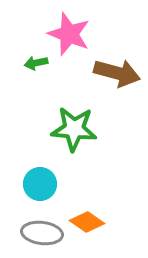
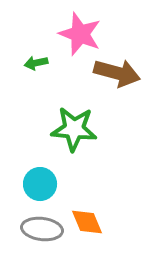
pink star: moved 11 px right
orange diamond: rotated 32 degrees clockwise
gray ellipse: moved 4 px up
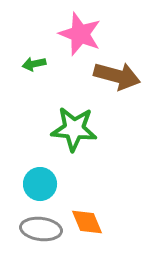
green arrow: moved 2 px left, 1 px down
brown arrow: moved 3 px down
gray ellipse: moved 1 px left
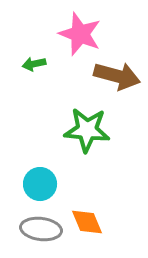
green star: moved 13 px right, 1 px down
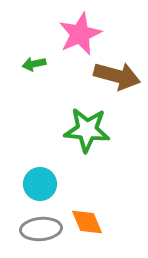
pink star: rotated 27 degrees clockwise
gray ellipse: rotated 12 degrees counterclockwise
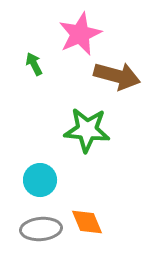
green arrow: rotated 75 degrees clockwise
cyan circle: moved 4 px up
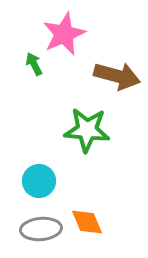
pink star: moved 16 px left
cyan circle: moved 1 px left, 1 px down
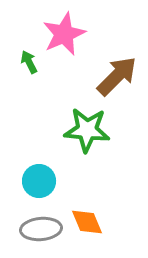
green arrow: moved 5 px left, 2 px up
brown arrow: rotated 60 degrees counterclockwise
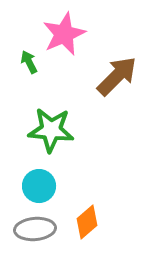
green star: moved 36 px left
cyan circle: moved 5 px down
orange diamond: rotated 72 degrees clockwise
gray ellipse: moved 6 px left
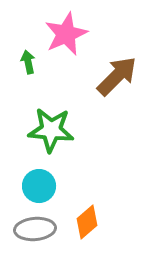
pink star: moved 2 px right
green arrow: moved 1 px left; rotated 15 degrees clockwise
